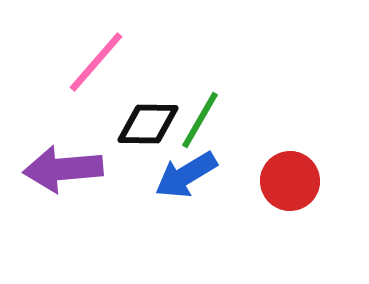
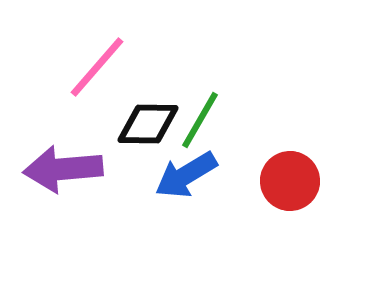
pink line: moved 1 px right, 5 px down
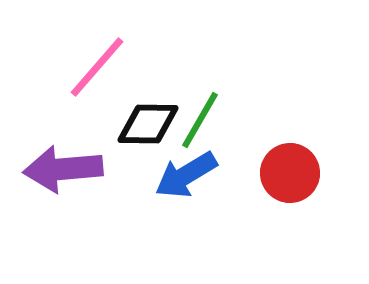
red circle: moved 8 px up
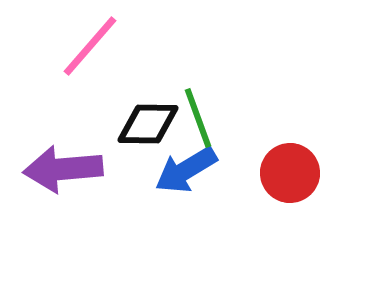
pink line: moved 7 px left, 21 px up
green line: moved 2 px left, 2 px up; rotated 50 degrees counterclockwise
blue arrow: moved 5 px up
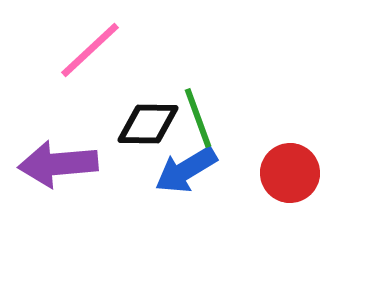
pink line: moved 4 px down; rotated 6 degrees clockwise
purple arrow: moved 5 px left, 5 px up
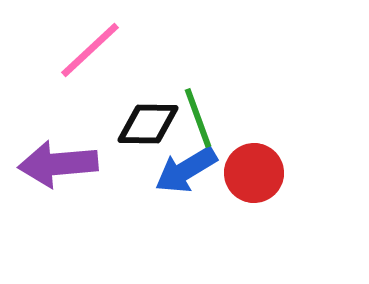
red circle: moved 36 px left
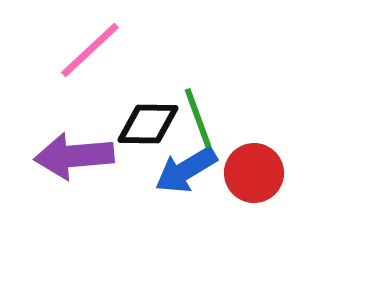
purple arrow: moved 16 px right, 8 px up
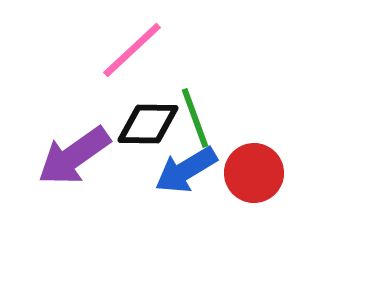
pink line: moved 42 px right
green line: moved 3 px left
purple arrow: rotated 30 degrees counterclockwise
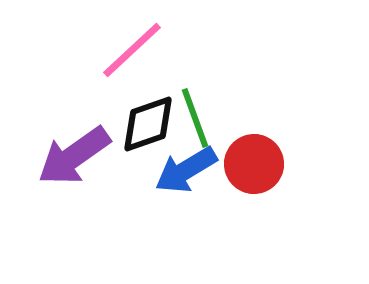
black diamond: rotated 20 degrees counterclockwise
red circle: moved 9 px up
